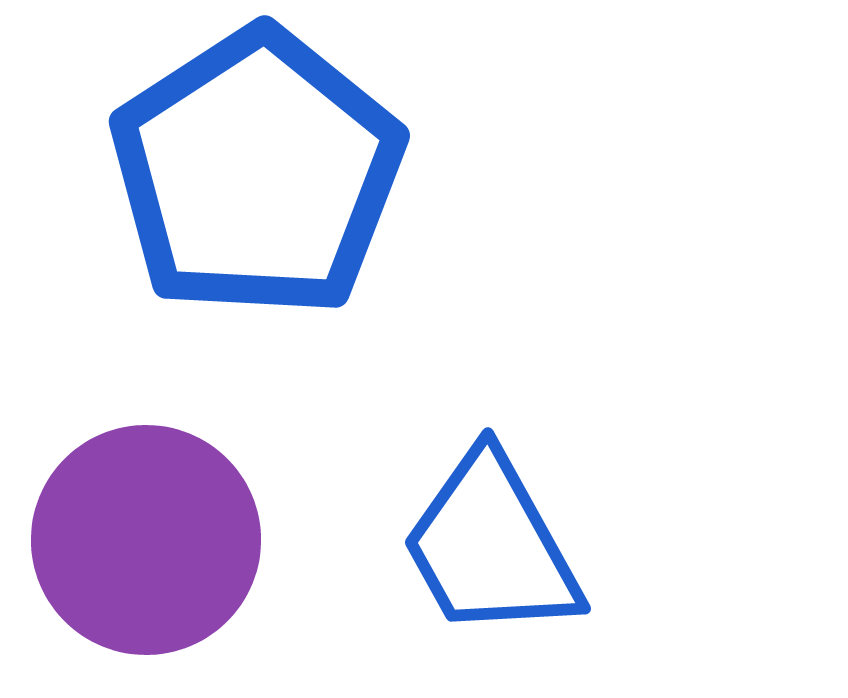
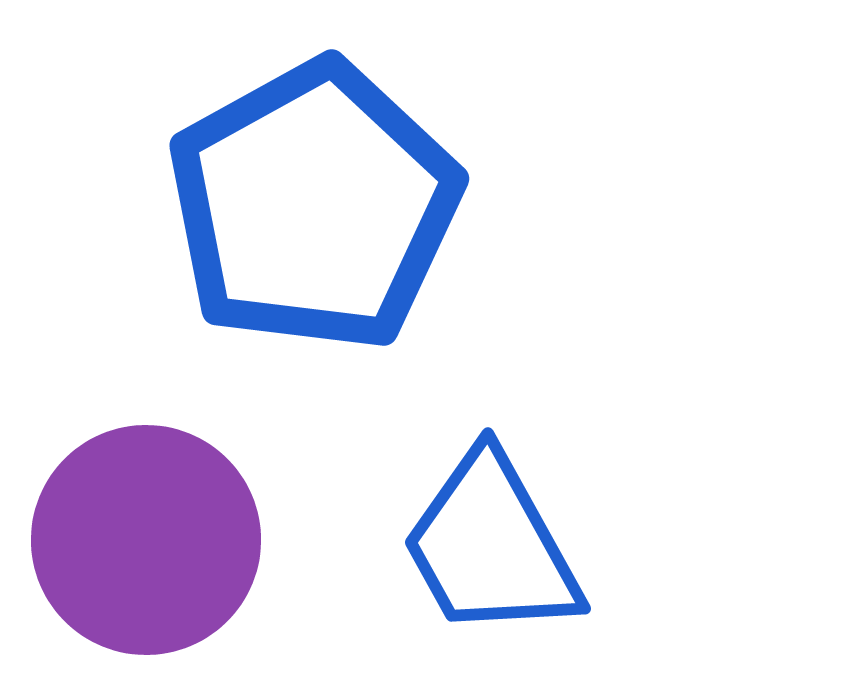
blue pentagon: moved 57 px right, 33 px down; rotated 4 degrees clockwise
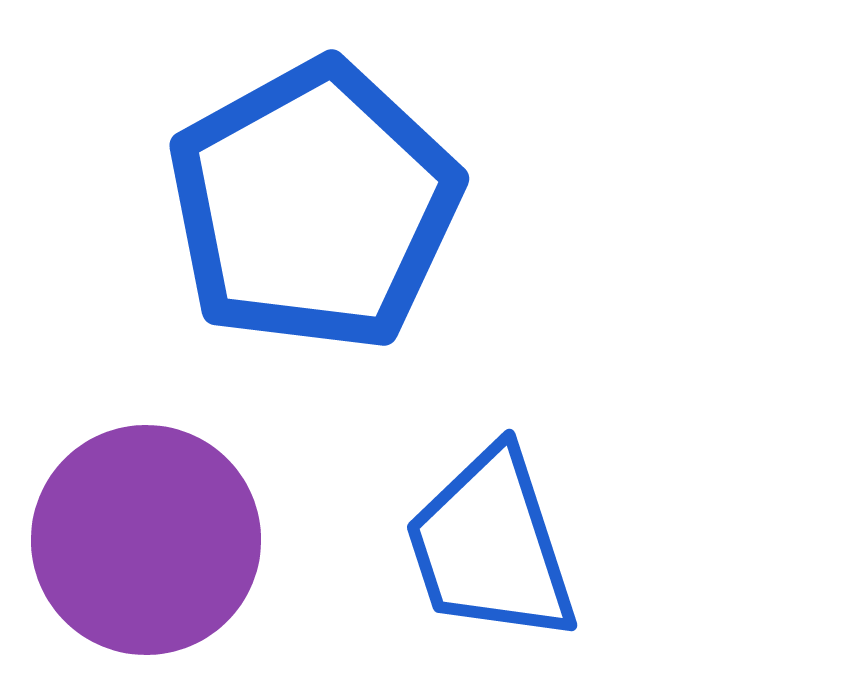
blue trapezoid: rotated 11 degrees clockwise
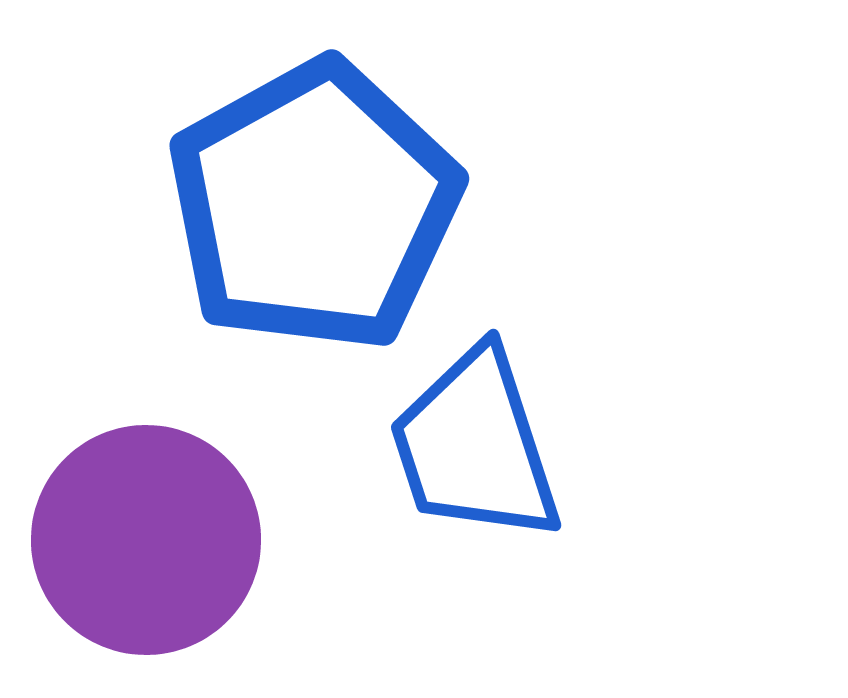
blue trapezoid: moved 16 px left, 100 px up
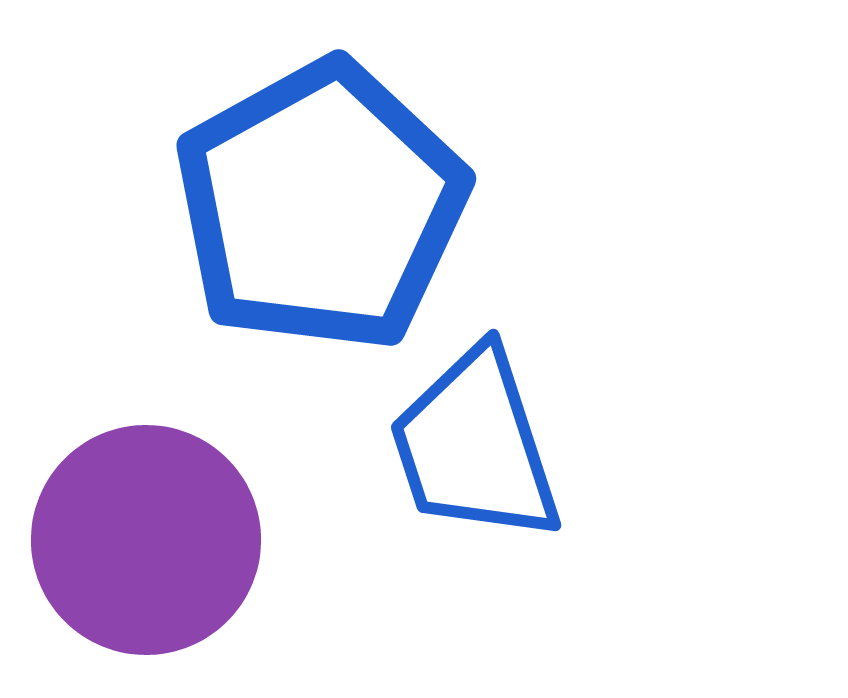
blue pentagon: moved 7 px right
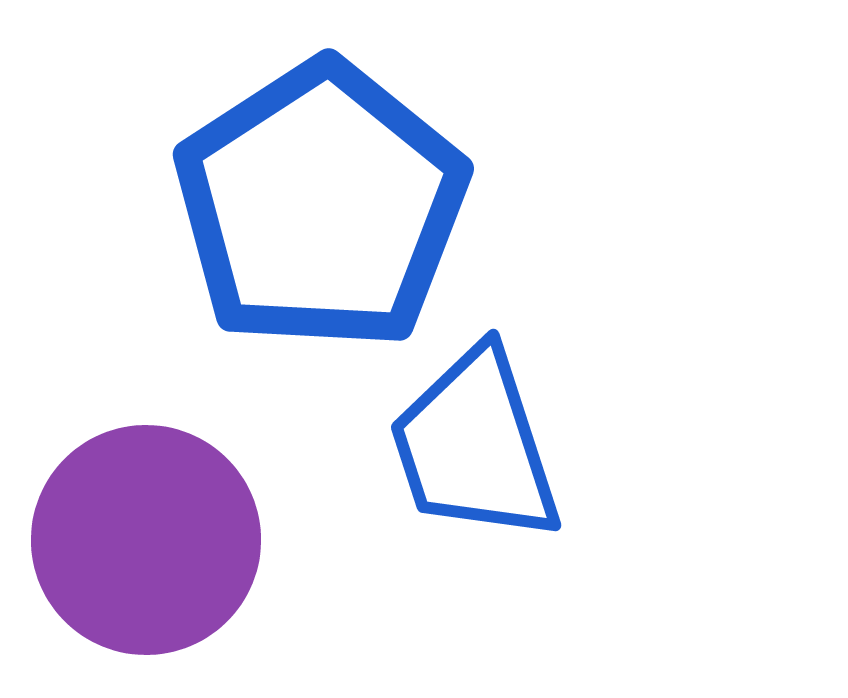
blue pentagon: rotated 4 degrees counterclockwise
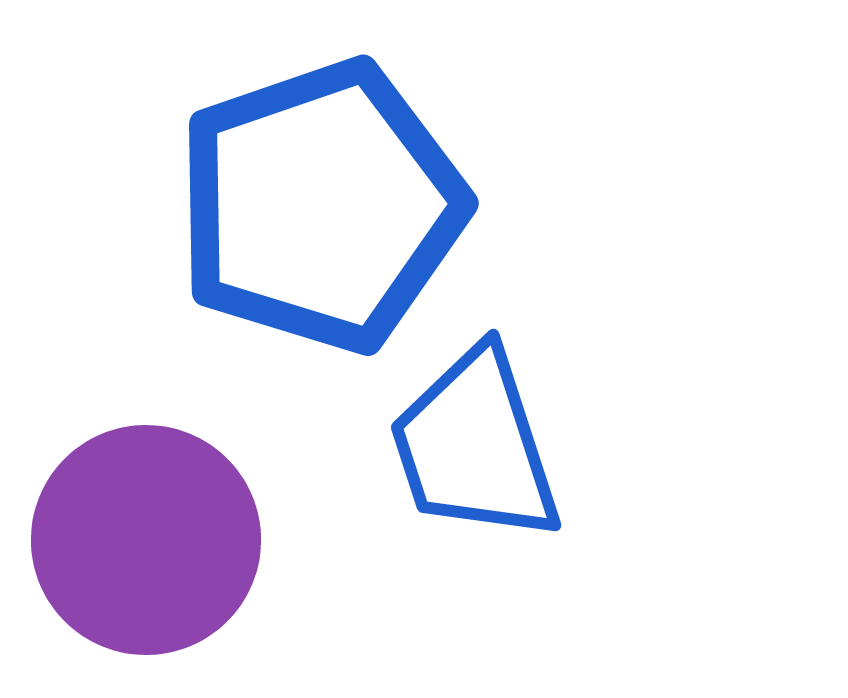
blue pentagon: rotated 14 degrees clockwise
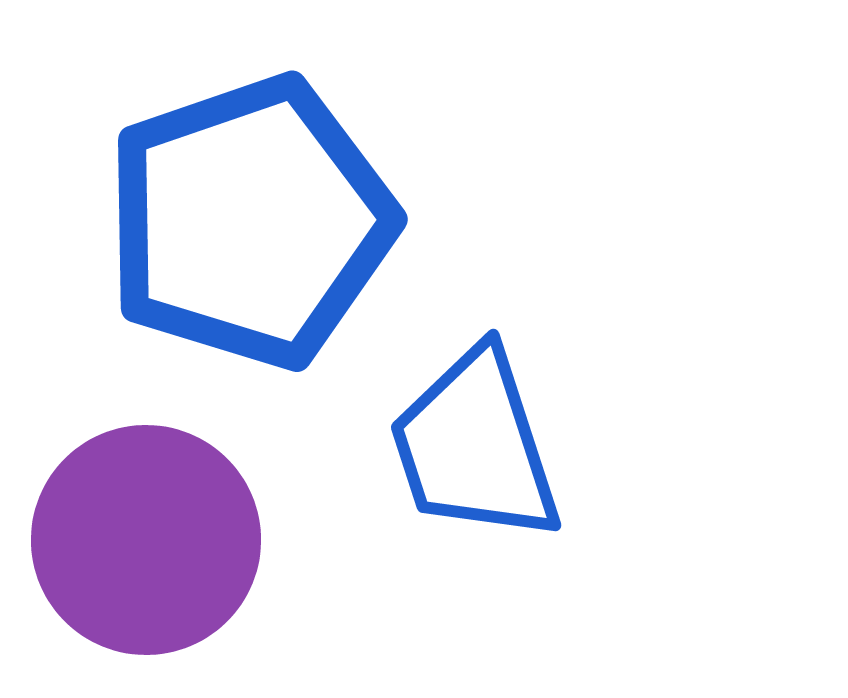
blue pentagon: moved 71 px left, 16 px down
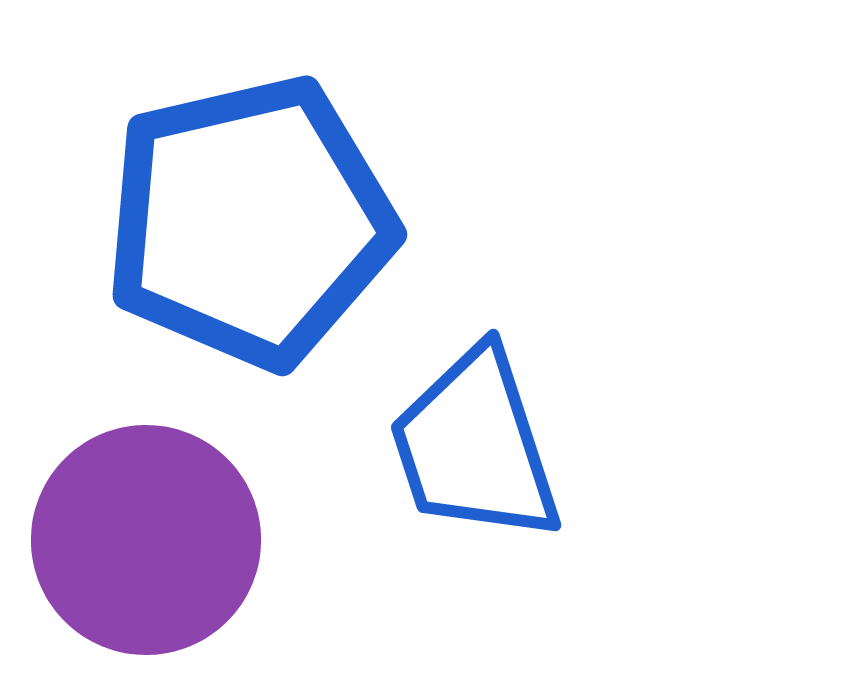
blue pentagon: rotated 6 degrees clockwise
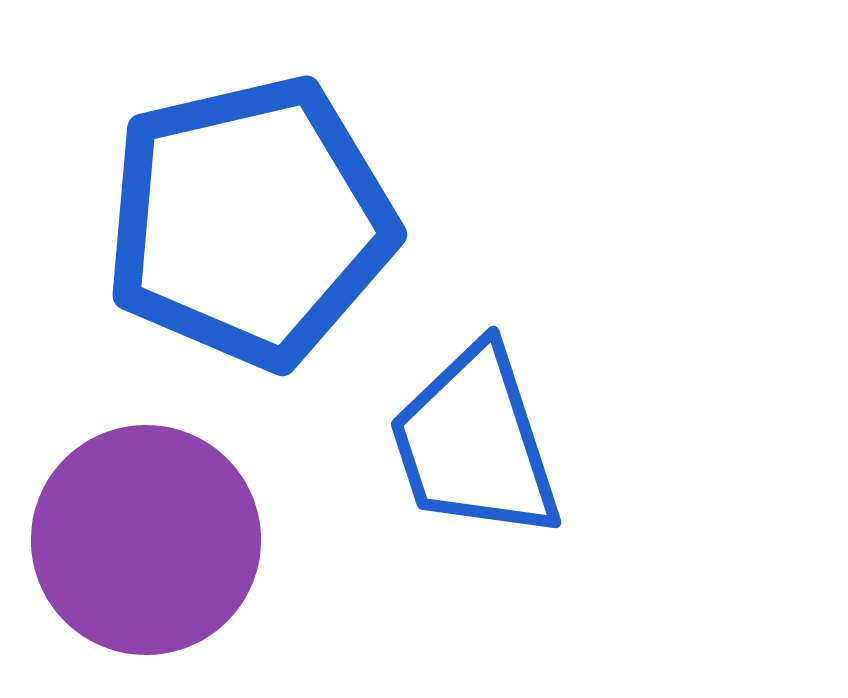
blue trapezoid: moved 3 px up
